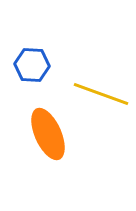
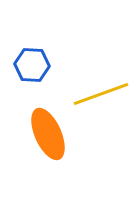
yellow line: rotated 40 degrees counterclockwise
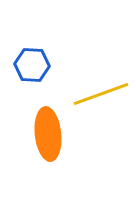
orange ellipse: rotated 18 degrees clockwise
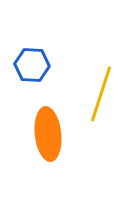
yellow line: rotated 52 degrees counterclockwise
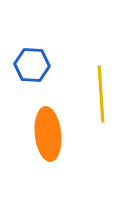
yellow line: rotated 22 degrees counterclockwise
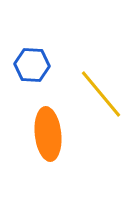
yellow line: rotated 36 degrees counterclockwise
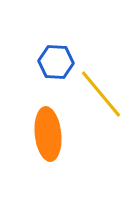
blue hexagon: moved 24 px right, 3 px up
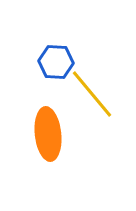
yellow line: moved 9 px left
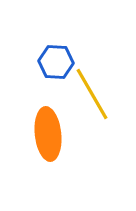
yellow line: rotated 10 degrees clockwise
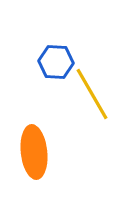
orange ellipse: moved 14 px left, 18 px down
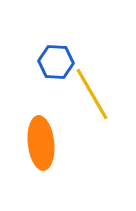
orange ellipse: moved 7 px right, 9 px up
